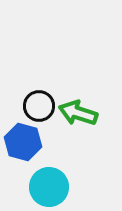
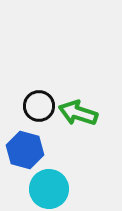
blue hexagon: moved 2 px right, 8 px down
cyan circle: moved 2 px down
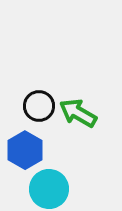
green arrow: rotated 12 degrees clockwise
blue hexagon: rotated 15 degrees clockwise
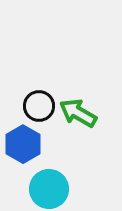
blue hexagon: moved 2 px left, 6 px up
